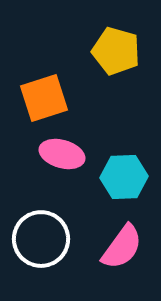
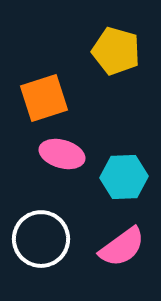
pink semicircle: rotated 18 degrees clockwise
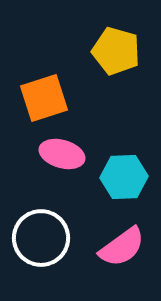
white circle: moved 1 px up
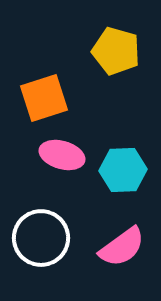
pink ellipse: moved 1 px down
cyan hexagon: moved 1 px left, 7 px up
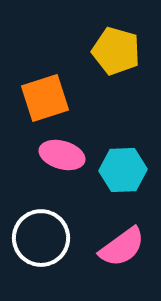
orange square: moved 1 px right
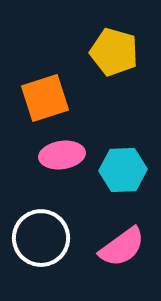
yellow pentagon: moved 2 px left, 1 px down
pink ellipse: rotated 24 degrees counterclockwise
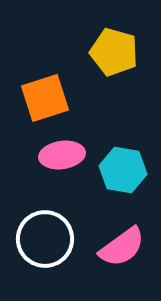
cyan hexagon: rotated 12 degrees clockwise
white circle: moved 4 px right, 1 px down
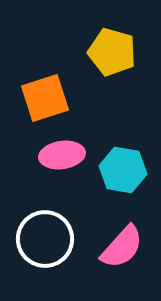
yellow pentagon: moved 2 px left
pink semicircle: rotated 12 degrees counterclockwise
